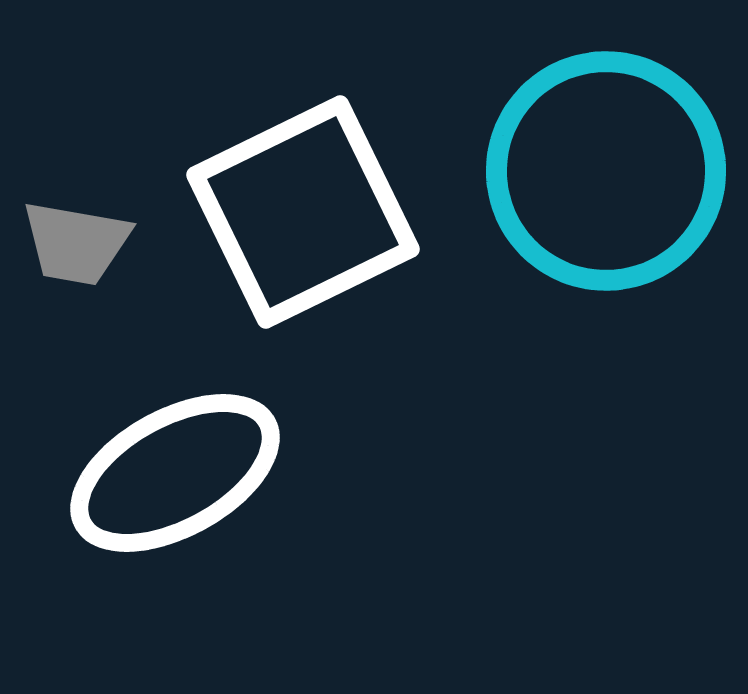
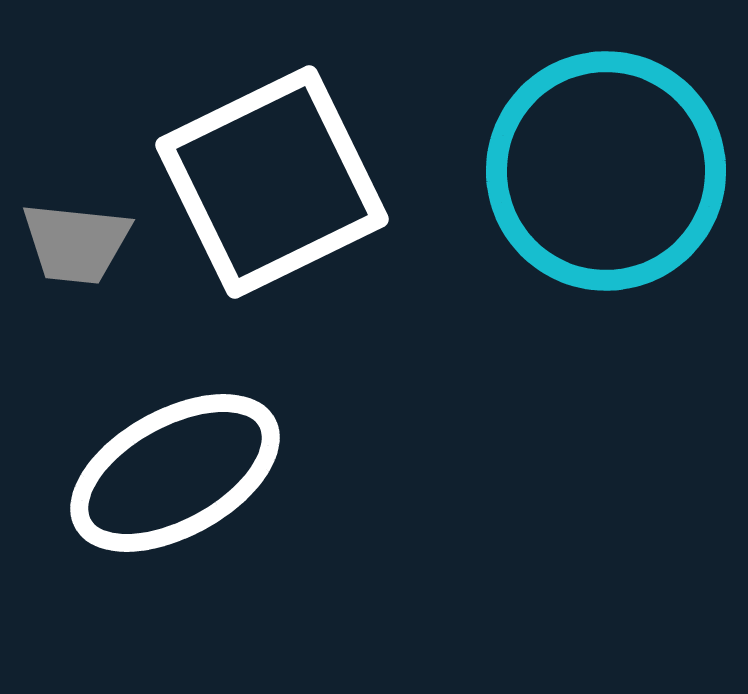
white square: moved 31 px left, 30 px up
gray trapezoid: rotated 4 degrees counterclockwise
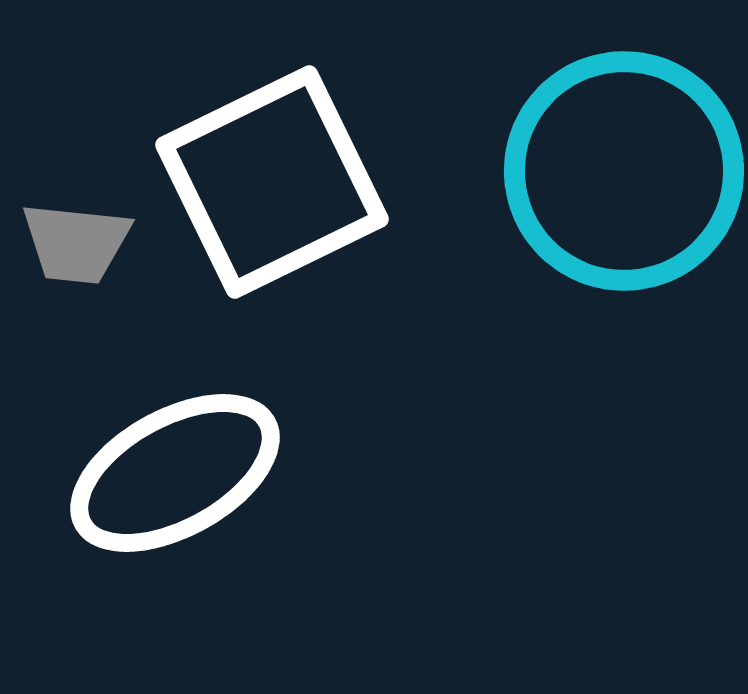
cyan circle: moved 18 px right
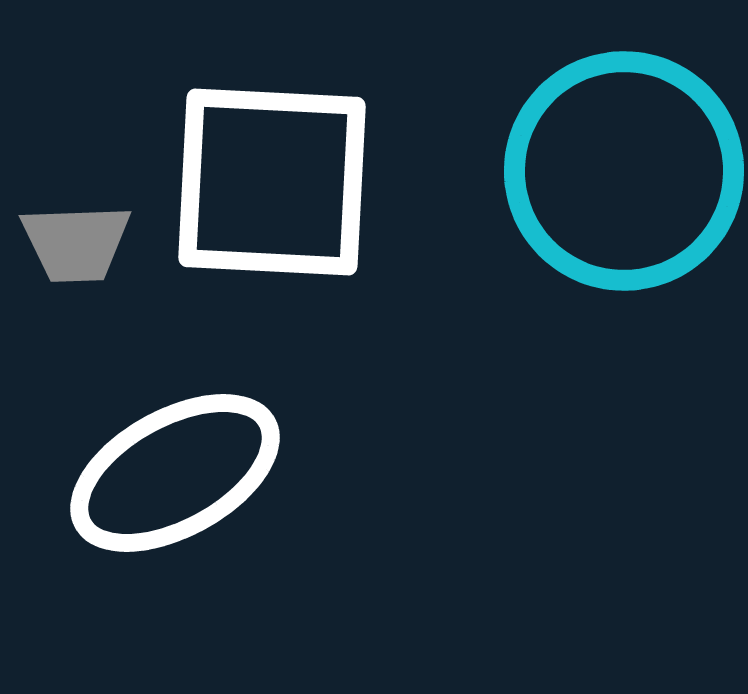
white square: rotated 29 degrees clockwise
gray trapezoid: rotated 8 degrees counterclockwise
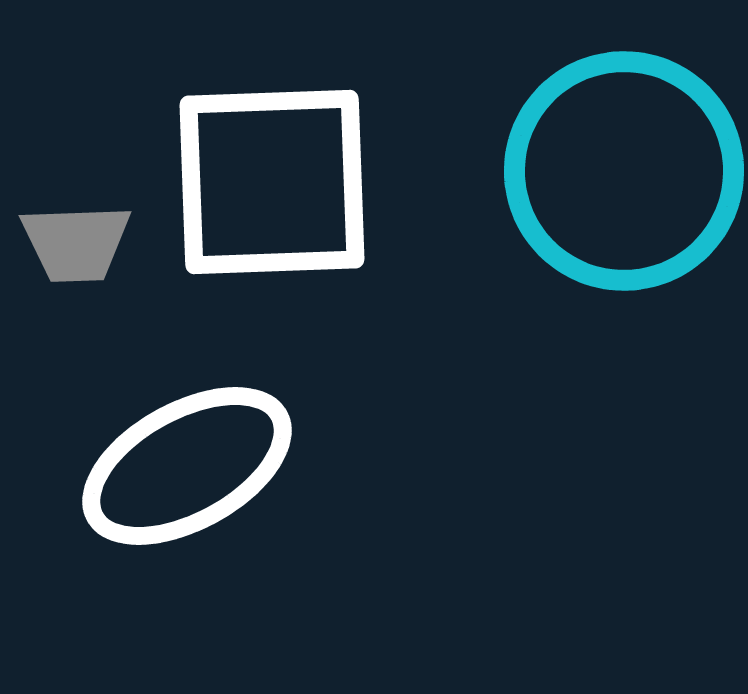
white square: rotated 5 degrees counterclockwise
white ellipse: moved 12 px right, 7 px up
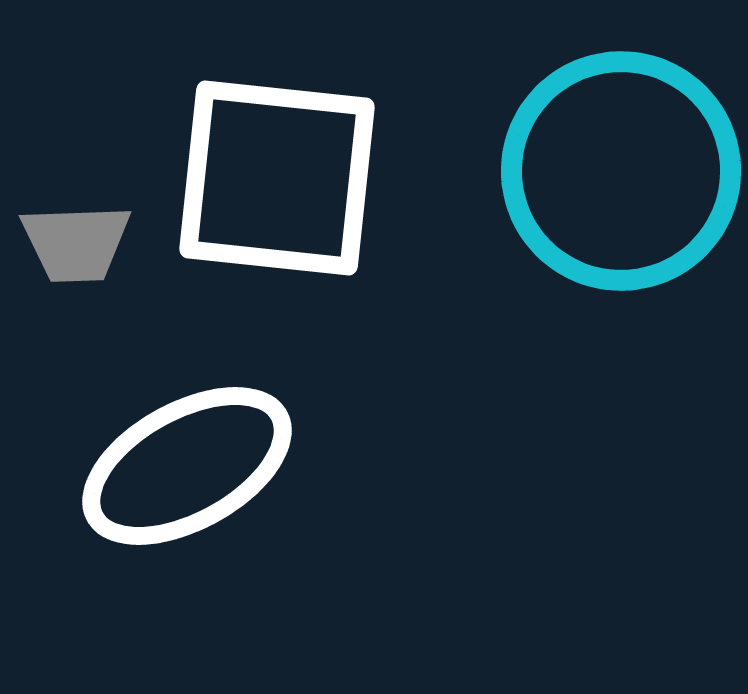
cyan circle: moved 3 px left
white square: moved 5 px right, 4 px up; rotated 8 degrees clockwise
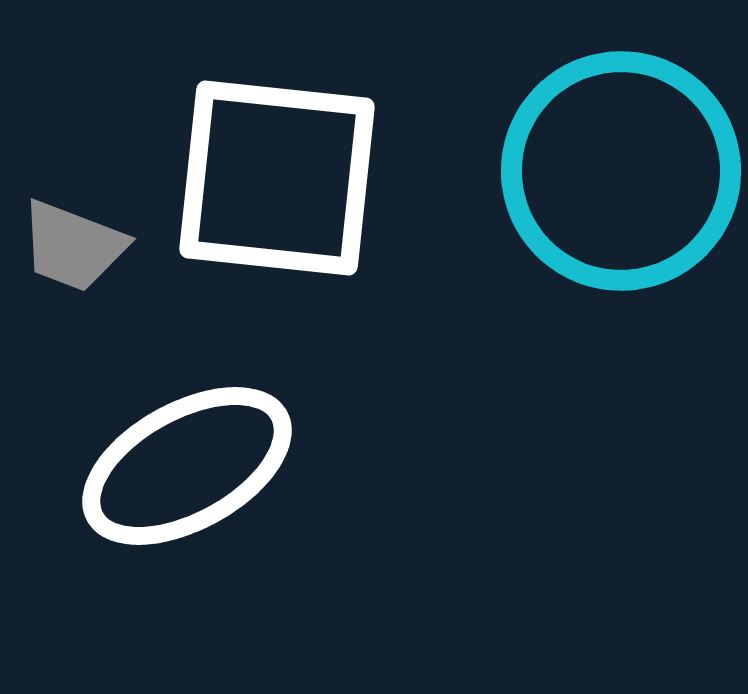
gray trapezoid: moved 3 px left, 3 px down; rotated 23 degrees clockwise
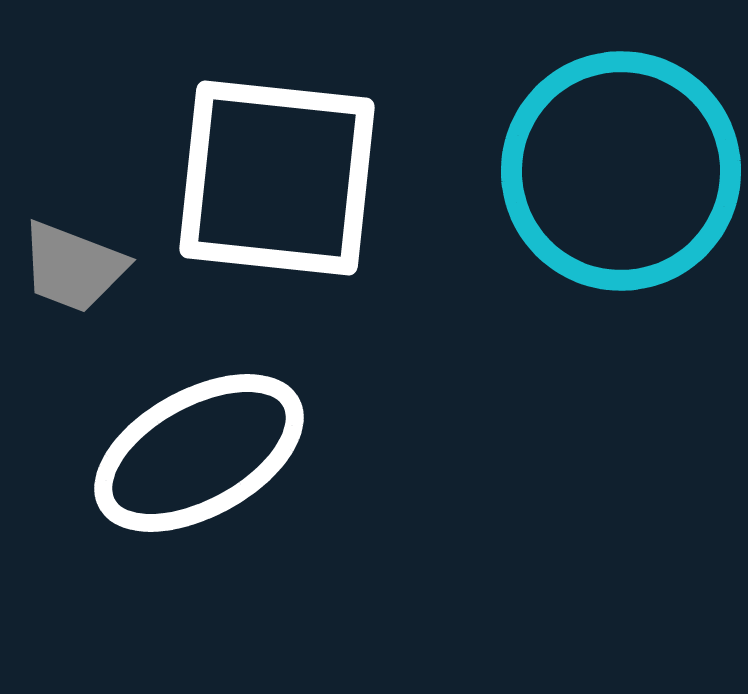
gray trapezoid: moved 21 px down
white ellipse: moved 12 px right, 13 px up
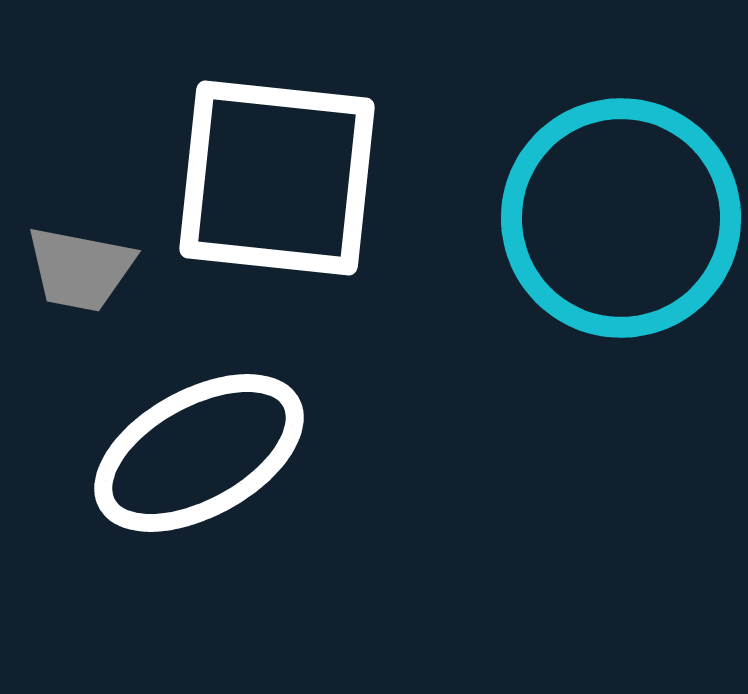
cyan circle: moved 47 px down
gray trapezoid: moved 7 px right, 2 px down; rotated 10 degrees counterclockwise
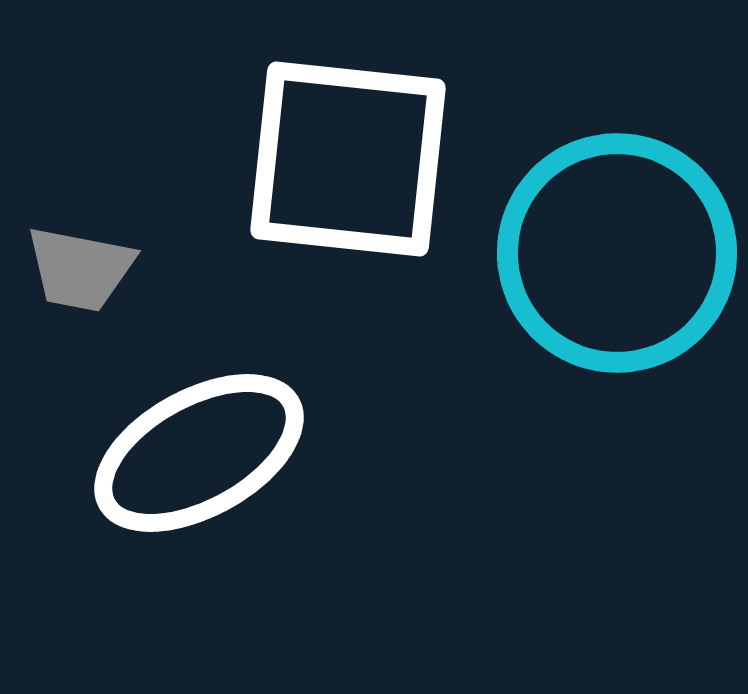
white square: moved 71 px right, 19 px up
cyan circle: moved 4 px left, 35 px down
